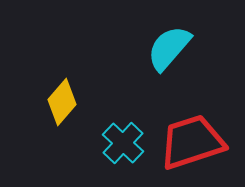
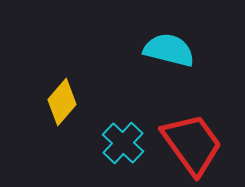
cyan semicircle: moved 2 px down; rotated 63 degrees clockwise
red trapezoid: moved 2 px down; rotated 72 degrees clockwise
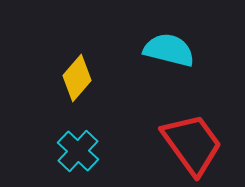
yellow diamond: moved 15 px right, 24 px up
cyan cross: moved 45 px left, 8 px down
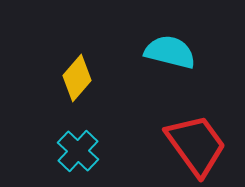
cyan semicircle: moved 1 px right, 2 px down
red trapezoid: moved 4 px right, 1 px down
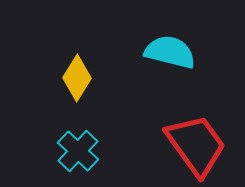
yellow diamond: rotated 9 degrees counterclockwise
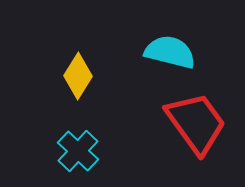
yellow diamond: moved 1 px right, 2 px up
red trapezoid: moved 22 px up
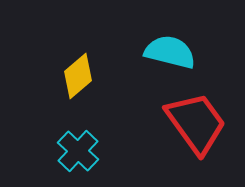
yellow diamond: rotated 18 degrees clockwise
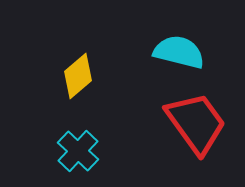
cyan semicircle: moved 9 px right
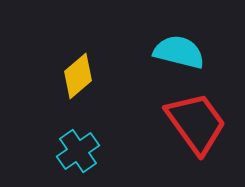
cyan cross: rotated 12 degrees clockwise
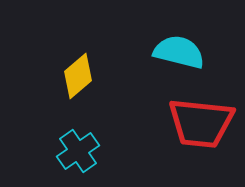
red trapezoid: moved 5 px right; rotated 132 degrees clockwise
